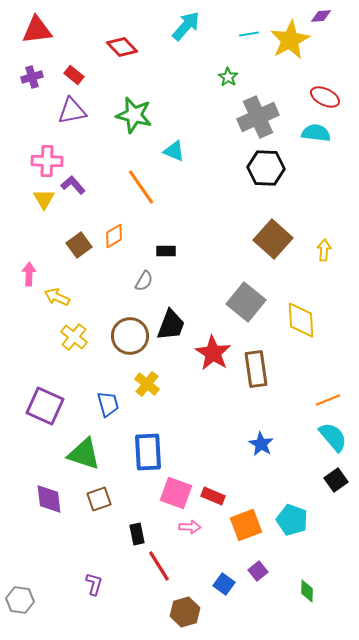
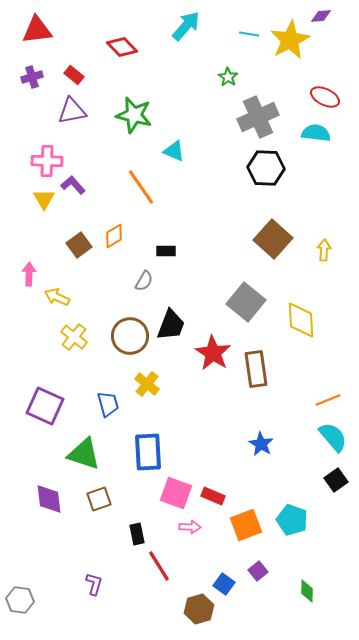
cyan line at (249, 34): rotated 18 degrees clockwise
brown hexagon at (185, 612): moved 14 px right, 3 px up
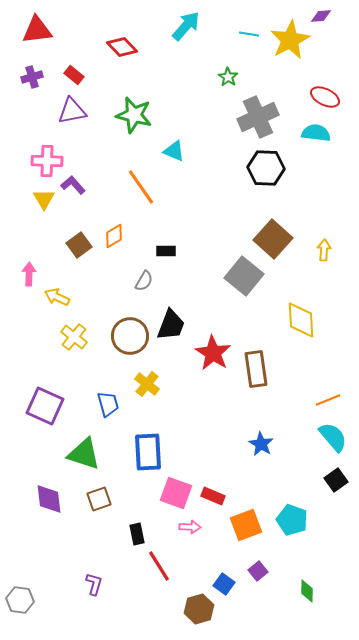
gray square at (246, 302): moved 2 px left, 26 px up
